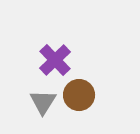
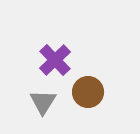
brown circle: moved 9 px right, 3 px up
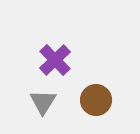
brown circle: moved 8 px right, 8 px down
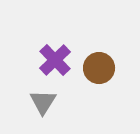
brown circle: moved 3 px right, 32 px up
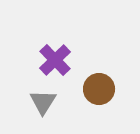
brown circle: moved 21 px down
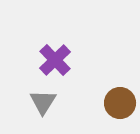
brown circle: moved 21 px right, 14 px down
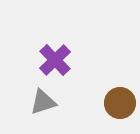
gray triangle: rotated 40 degrees clockwise
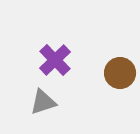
brown circle: moved 30 px up
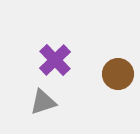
brown circle: moved 2 px left, 1 px down
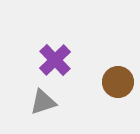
brown circle: moved 8 px down
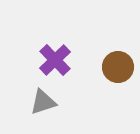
brown circle: moved 15 px up
